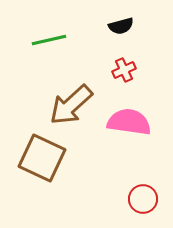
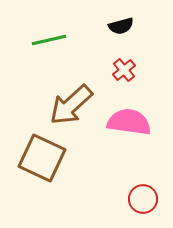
red cross: rotated 15 degrees counterclockwise
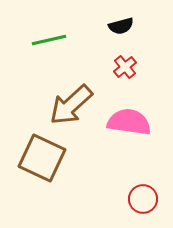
red cross: moved 1 px right, 3 px up
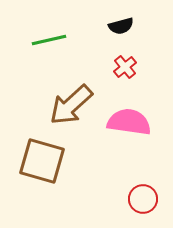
brown square: moved 3 px down; rotated 9 degrees counterclockwise
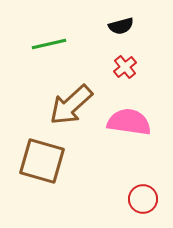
green line: moved 4 px down
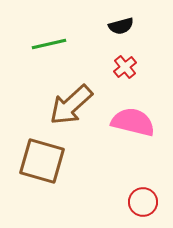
pink semicircle: moved 4 px right; rotated 6 degrees clockwise
red circle: moved 3 px down
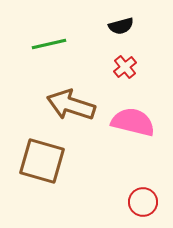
brown arrow: rotated 60 degrees clockwise
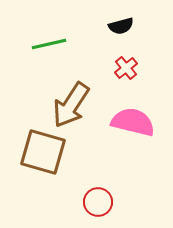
red cross: moved 1 px right, 1 px down
brown arrow: rotated 75 degrees counterclockwise
brown square: moved 1 px right, 9 px up
red circle: moved 45 px left
